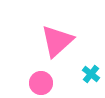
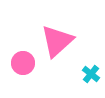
pink circle: moved 18 px left, 20 px up
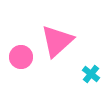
pink circle: moved 2 px left, 6 px up
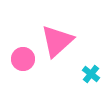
pink circle: moved 2 px right, 2 px down
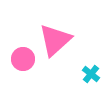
pink triangle: moved 2 px left, 1 px up
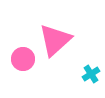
cyan cross: rotated 18 degrees clockwise
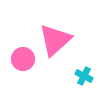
cyan cross: moved 7 px left, 2 px down; rotated 30 degrees counterclockwise
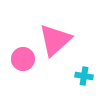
cyan cross: rotated 18 degrees counterclockwise
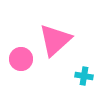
pink circle: moved 2 px left
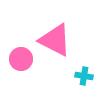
pink triangle: rotated 51 degrees counterclockwise
